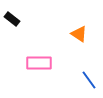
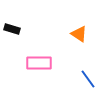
black rectangle: moved 10 px down; rotated 21 degrees counterclockwise
blue line: moved 1 px left, 1 px up
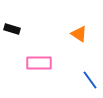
blue line: moved 2 px right, 1 px down
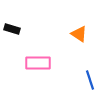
pink rectangle: moved 1 px left
blue line: rotated 18 degrees clockwise
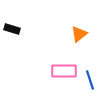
orange triangle: rotated 48 degrees clockwise
pink rectangle: moved 26 px right, 8 px down
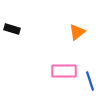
orange triangle: moved 2 px left, 2 px up
blue line: moved 1 px down
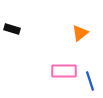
orange triangle: moved 3 px right, 1 px down
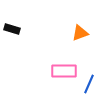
orange triangle: rotated 18 degrees clockwise
blue line: moved 1 px left, 3 px down; rotated 42 degrees clockwise
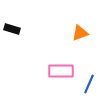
pink rectangle: moved 3 px left
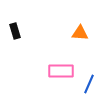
black rectangle: moved 3 px right, 2 px down; rotated 56 degrees clockwise
orange triangle: rotated 24 degrees clockwise
